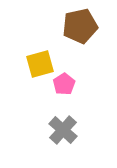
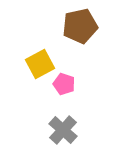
yellow square: rotated 12 degrees counterclockwise
pink pentagon: rotated 20 degrees counterclockwise
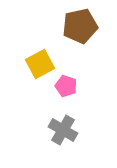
pink pentagon: moved 2 px right, 2 px down
gray cross: rotated 12 degrees counterclockwise
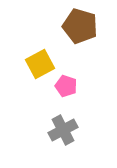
brown pentagon: rotated 28 degrees clockwise
gray cross: rotated 32 degrees clockwise
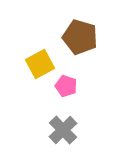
brown pentagon: moved 11 px down
gray cross: rotated 16 degrees counterclockwise
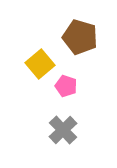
yellow square: rotated 12 degrees counterclockwise
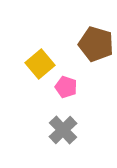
brown pentagon: moved 16 px right, 7 px down
pink pentagon: moved 1 px down
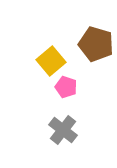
yellow square: moved 11 px right, 3 px up
gray cross: rotated 8 degrees counterclockwise
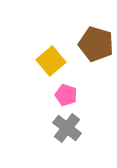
pink pentagon: moved 8 px down
gray cross: moved 4 px right, 2 px up
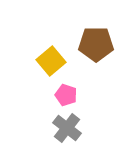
brown pentagon: rotated 16 degrees counterclockwise
